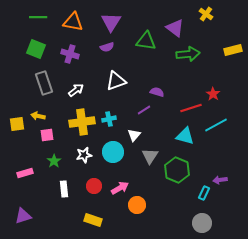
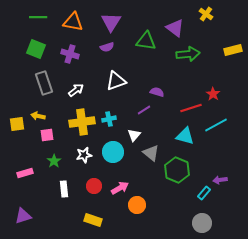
gray triangle at (150, 156): moved 1 px right, 3 px up; rotated 24 degrees counterclockwise
cyan rectangle at (204, 193): rotated 16 degrees clockwise
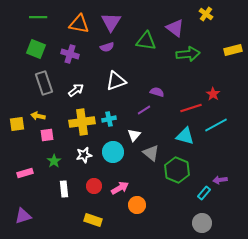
orange triangle at (73, 22): moved 6 px right, 2 px down
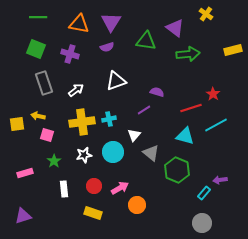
pink square at (47, 135): rotated 24 degrees clockwise
yellow rectangle at (93, 220): moved 7 px up
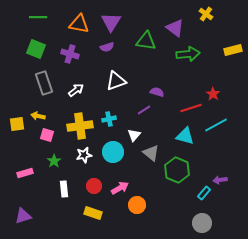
yellow cross at (82, 122): moved 2 px left, 4 px down
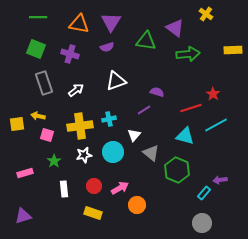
yellow rectangle at (233, 50): rotated 12 degrees clockwise
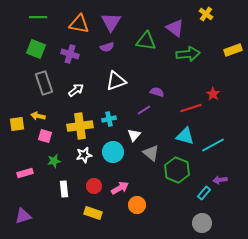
yellow rectangle at (233, 50): rotated 18 degrees counterclockwise
cyan line at (216, 125): moved 3 px left, 20 px down
pink square at (47, 135): moved 2 px left, 1 px down
green star at (54, 161): rotated 24 degrees clockwise
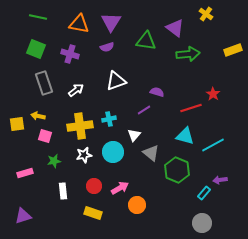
green line at (38, 17): rotated 12 degrees clockwise
white rectangle at (64, 189): moved 1 px left, 2 px down
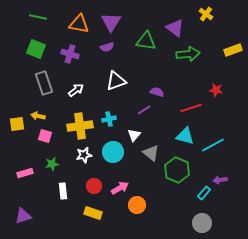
red star at (213, 94): moved 3 px right, 4 px up; rotated 24 degrees counterclockwise
green star at (54, 161): moved 2 px left, 3 px down
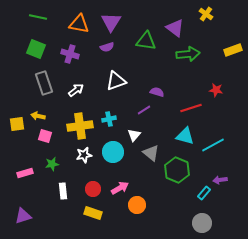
red circle at (94, 186): moved 1 px left, 3 px down
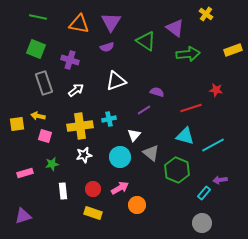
green triangle at (146, 41): rotated 25 degrees clockwise
purple cross at (70, 54): moved 6 px down
cyan circle at (113, 152): moved 7 px right, 5 px down
